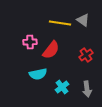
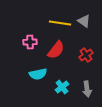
gray triangle: moved 1 px right, 1 px down
red semicircle: moved 5 px right
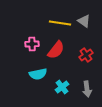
pink cross: moved 2 px right, 2 px down
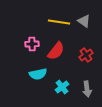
yellow line: moved 1 px left, 1 px up
red semicircle: moved 1 px down
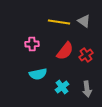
red semicircle: moved 9 px right
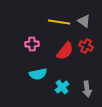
red cross: moved 9 px up; rotated 32 degrees counterclockwise
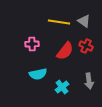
gray arrow: moved 2 px right, 8 px up
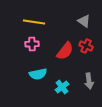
yellow line: moved 25 px left
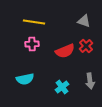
gray triangle: rotated 16 degrees counterclockwise
red cross: rotated 24 degrees clockwise
red semicircle: rotated 30 degrees clockwise
cyan semicircle: moved 13 px left, 5 px down
gray arrow: moved 1 px right
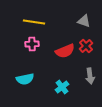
gray arrow: moved 5 px up
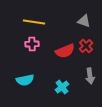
cyan semicircle: moved 1 px down
